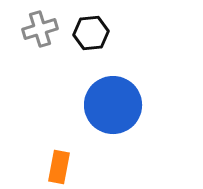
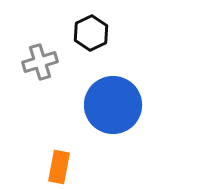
gray cross: moved 33 px down
black hexagon: rotated 20 degrees counterclockwise
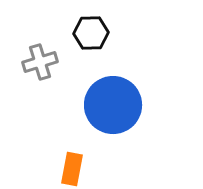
black hexagon: rotated 24 degrees clockwise
orange rectangle: moved 13 px right, 2 px down
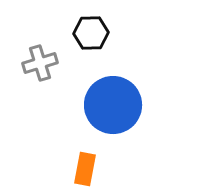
gray cross: moved 1 px down
orange rectangle: moved 13 px right
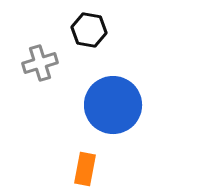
black hexagon: moved 2 px left, 3 px up; rotated 12 degrees clockwise
